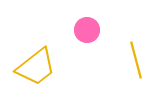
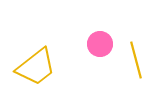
pink circle: moved 13 px right, 14 px down
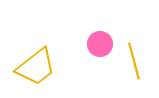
yellow line: moved 2 px left, 1 px down
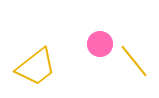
yellow line: rotated 24 degrees counterclockwise
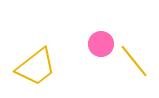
pink circle: moved 1 px right
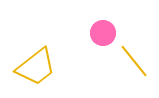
pink circle: moved 2 px right, 11 px up
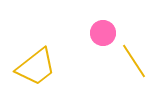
yellow line: rotated 6 degrees clockwise
